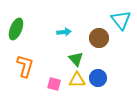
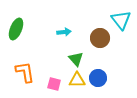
brown circle: moved 1 px right
orange L-shape: moved 6 px down; rotated 25 degrees counterclockwise
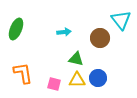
green triangle: rotated 35 degrees counterclockwise
orange L-shape: moved 2 px left, 1 px down
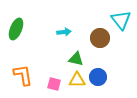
orange L-shape: moved 2 px down
blue circle: moved 1 px up
